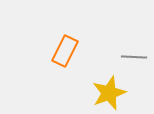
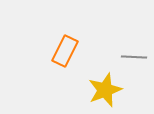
yellow star: moved 4 px left, 3 px up
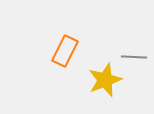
yellow star: moved 10 px up
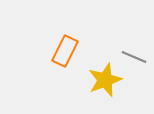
gray line: rotated 20 degrees clockwise
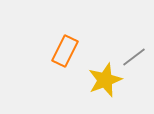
gray line: rotated 60 degrees counterclockwise
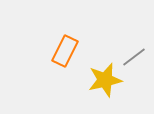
yellow star: rotated 8 degrees clockwise
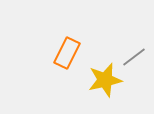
orange rectangle: moved 2 px right, 2 px down
